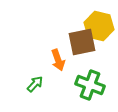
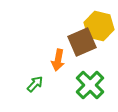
brown square: rotated 12 degrees counterclockwise
orange arrow: rotated 30 degrees clockwise
green cross: rotated 24 degrees clockwise
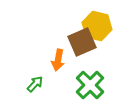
yellow hexagon: moved 2 px left
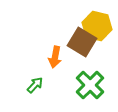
brown square: rotated 36 degrees counterclockwise
orange arrow: moved 3 px left, 3 px up
green arrow: moved 1 px down
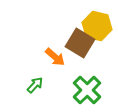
brown square: moved 2 px left, 1 px down
orange arrow: rotated 60 degrees counterclockwise
green cross: moved 3 px left, 5 px down
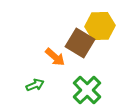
yellow hexagon: moved 3 px right; rotated 16 degrees counterclockwise
green arrow: rotated 24 degrees clockwise
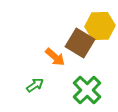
green arrow: rotated 12 degrees counterclockwise
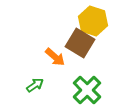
yellow hexagon: moved 7 px left, 5 px up; rotated 20 degrees clockwise
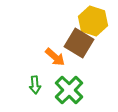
brown square: moved 1 px left
green arrow: rotated 120 degrees clockwise
green cross: moved 18 px left
